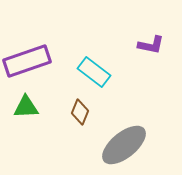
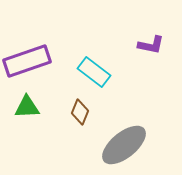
green triangle: moved 1 px right
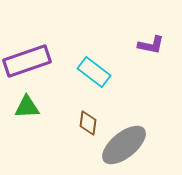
brown diamond: moved 8 px right, 11 px down; rotated 15 degrees counterclockwise
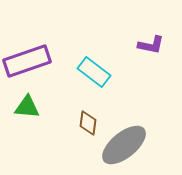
green triangle: rotated 8 degrees clockwise
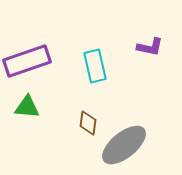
purple L-shape: moved 1 px left, 2 px down
cyan rectangle: moved 1 px right, 6 px up; rotated 40 degrees clockwise
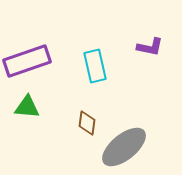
brown diamond: moved 1 px left
gray ellipse: moved 2 px down
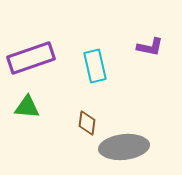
purple rectangle: moved 4 px right, 3 px up
gray ellipse: rotated 33 degrees clockwise
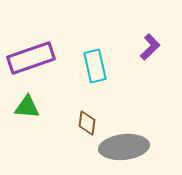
purple L-shape: rotated 56 degrees counterclockwise
